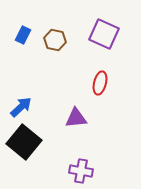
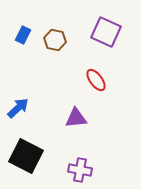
purple square: moved 2 px right, 2 px up
red ellipse: moved 4 px left, 3 px up; rotated 50 degrees counterclockwise
blue arrow: moved 3 px left, 1 px down
black square: moved 2 px right, 14 px down; rotated 12 degrees counterclockwise
purple cross: moved 1 px left, 1 px up
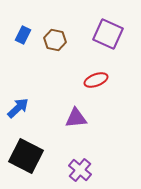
purple square: moved 2 px right, 2 px down
red ellipse: rotated 75 degrees counterclockwise
purple cross: rotated 30 degrees clockwise
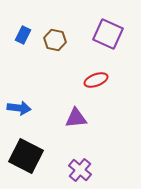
blue arrow: moved 1 px right; rotated 50 degrees clockwise
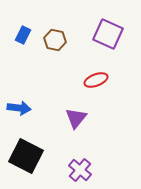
purple triangle: rotated 45 degrees counterclockwise
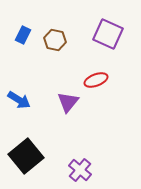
blue arrow: moved 8 px up; rotated 25 degrees clockwise
purple triangle: moved 8 px left, 16 px up
black square: rotated 24 degrees clockwise
